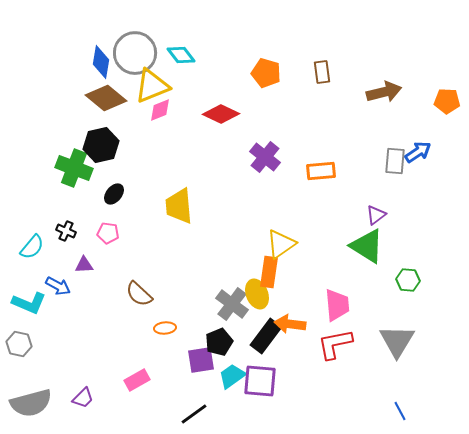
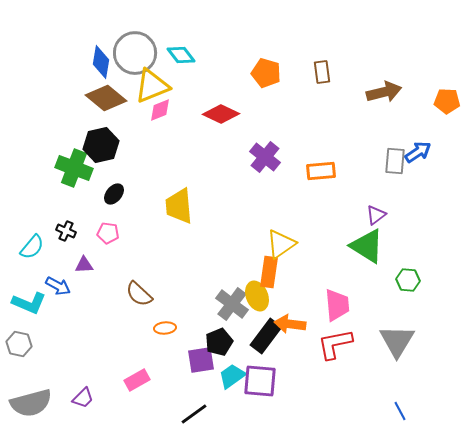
yellow ellipse at (257, 294): moved 2 px down
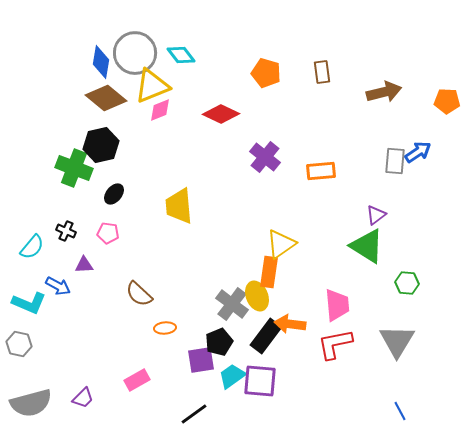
green hexagon at (408, 280): moved 1 px left, 3 px down
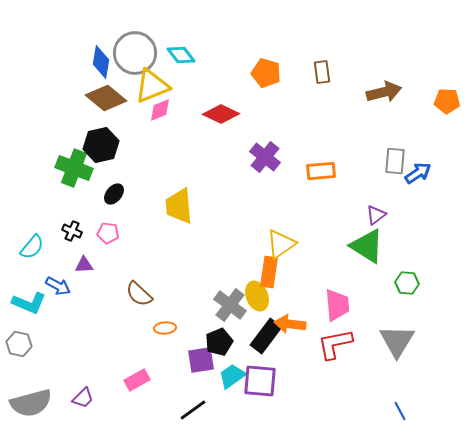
blue arrow at (418, 152): moved 21 px down
black cross at (66, 231): moved 6 px right
gray cross at (232, 304): moved 2 px left, 1 px down
black line at (194, 414): moved 1 px left, 4 px up
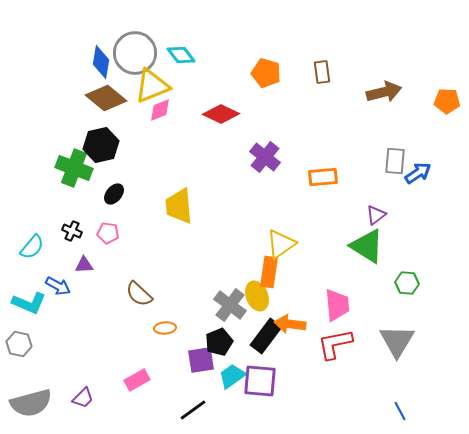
orange rectangle at (321, 171): moved 2 px right, 6 px down
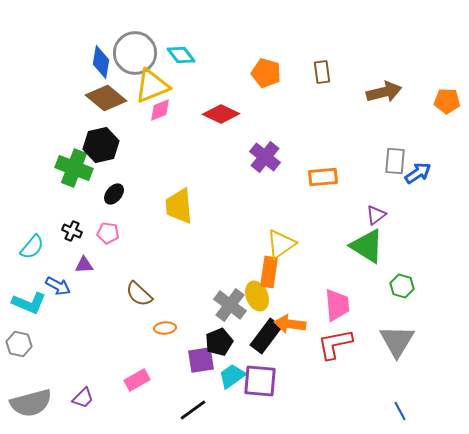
green hexagon at (407, 283): moved 5 px left, 3 px down; rotated 10 degrees clockwise
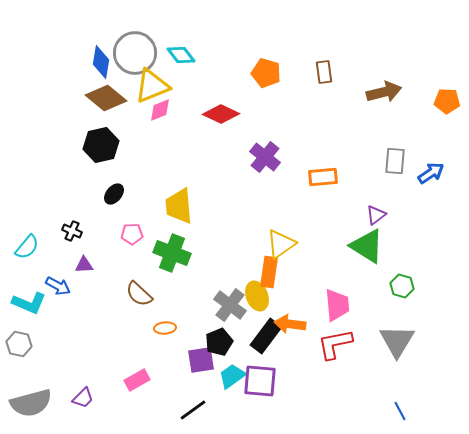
brown rectangle at (322, 72): moved 2 px right
green cross at (74, 168): moved 98 px right, 85 px down
blue arrow at (418, 173): moved 13 px right
pink pentagon at (108, 233): moved 24 px right, 1 px down; rotated 10 degrees counterclockwise
cyan semicircle at (32, 247): moved 5 px left
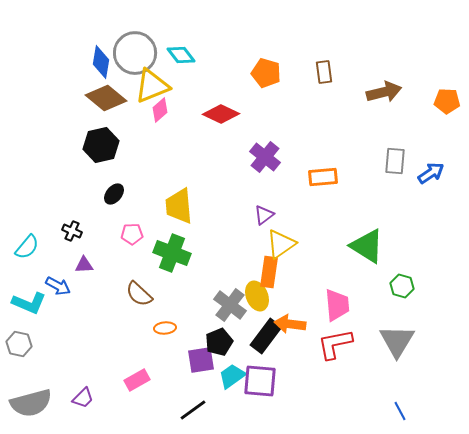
pink diamond at (160, 110): rotated 20 degrees counterclockwise
purple triangle at (376, 215): moved 112 px left
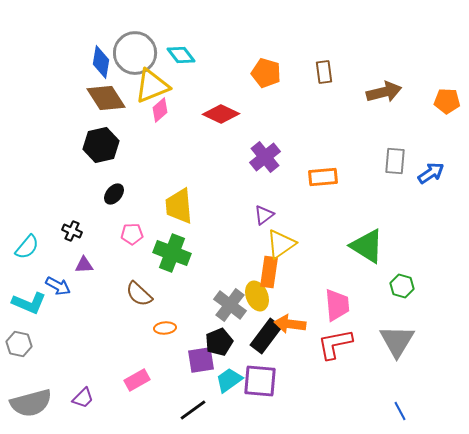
brown diamond at (106, 98): rotated 18 degrees clockwise
purple cross at (265, 157): rotated 12 degrees clockwise
cyan trapezoid at (232, 376): moved 3 px left, 4 px down
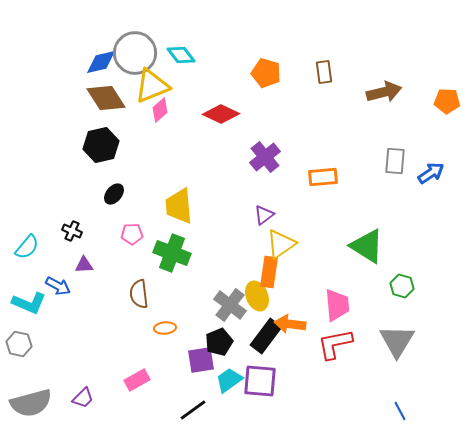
blue diamond at (101, 62): rotated 68 degrees clockwise
brown semicircle at (139, 294): rotated 40 degrees clockwise
